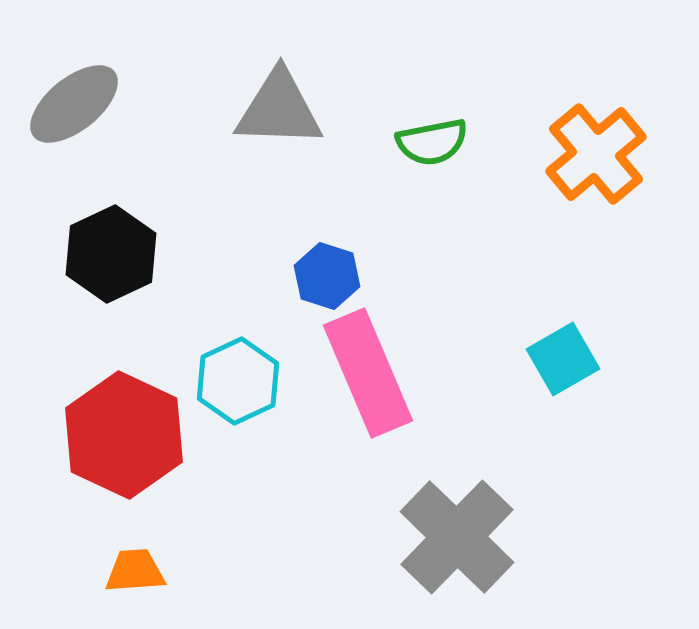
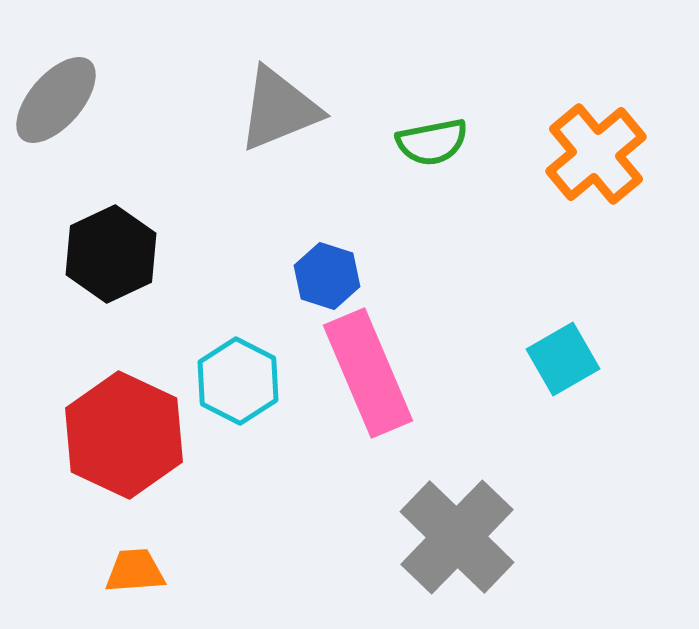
gray ellipse: moved 18 px left, 4 px up; rotated 10 degrees counterclockwise
gray triangle: rotated 24 degrees counterclockwise
cyan hexagon: rotated 8 degrees counterclockwise
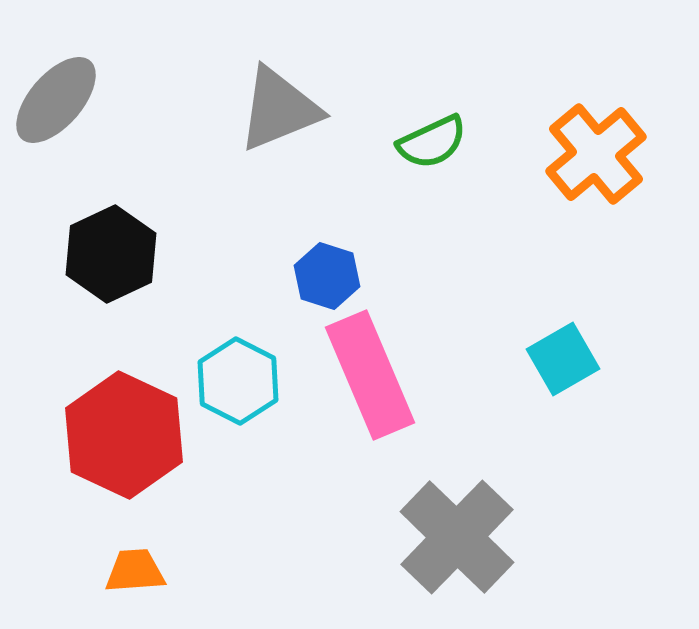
green semicircle: rotated 14 degrees counterclockwise
pink rectangle: moved 2 px right, 2 px down
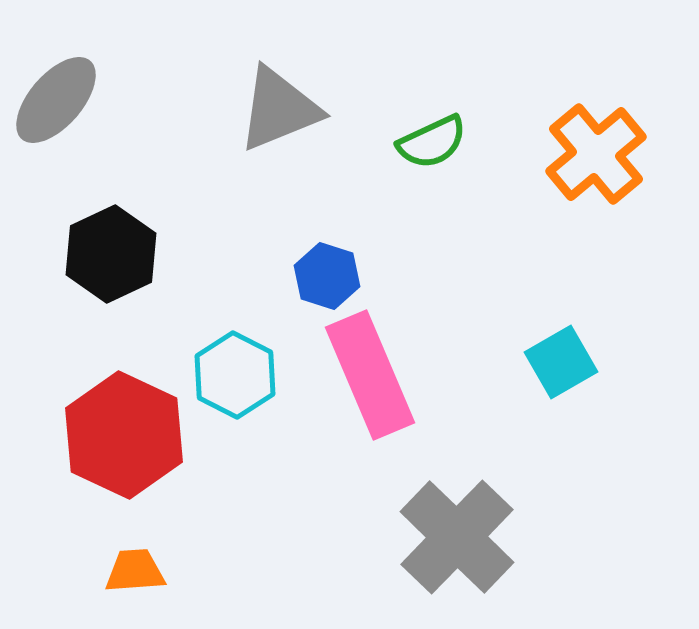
cyan square: moved 2 px left, 3 px down
cyan hexagon: moved 3 px left, 6 px up
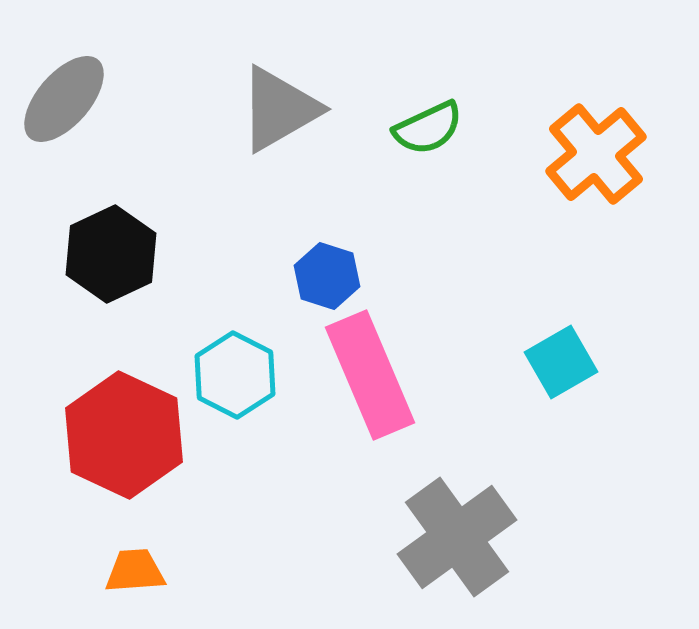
gray ellipse: moved 8 px right, 1 px up
gray triangle: rotated 8 degrees counterclockwise
green semicircle: moved 4 px left, 14 px up
gray cross: rotated 10 degrees clockwise
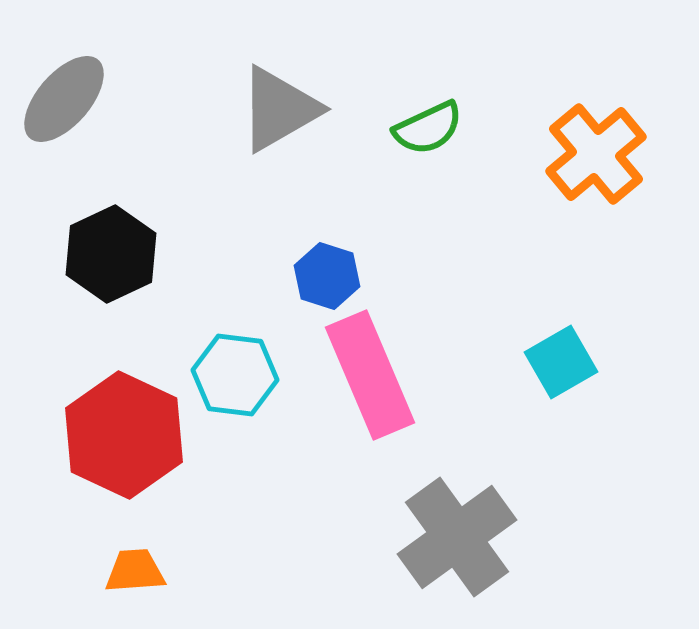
cyan hexagon: rotated 20 degrees counterclockwise
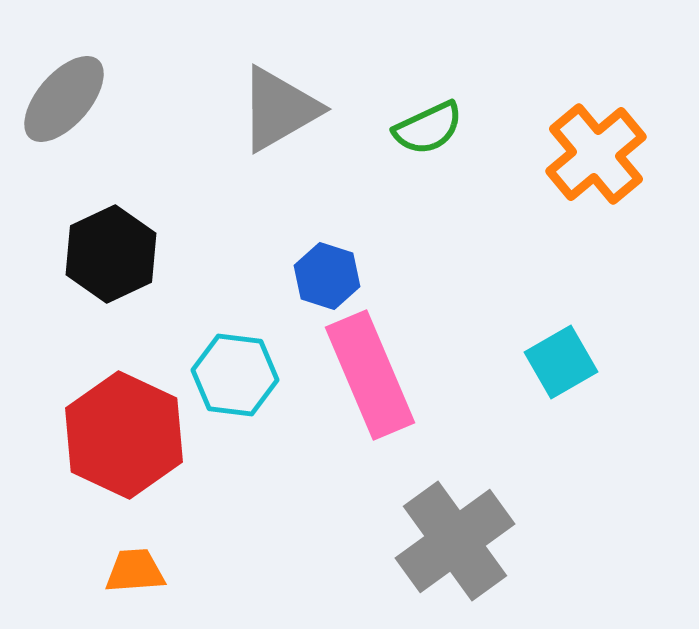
gray cross: moved 2 px left, 4 px down
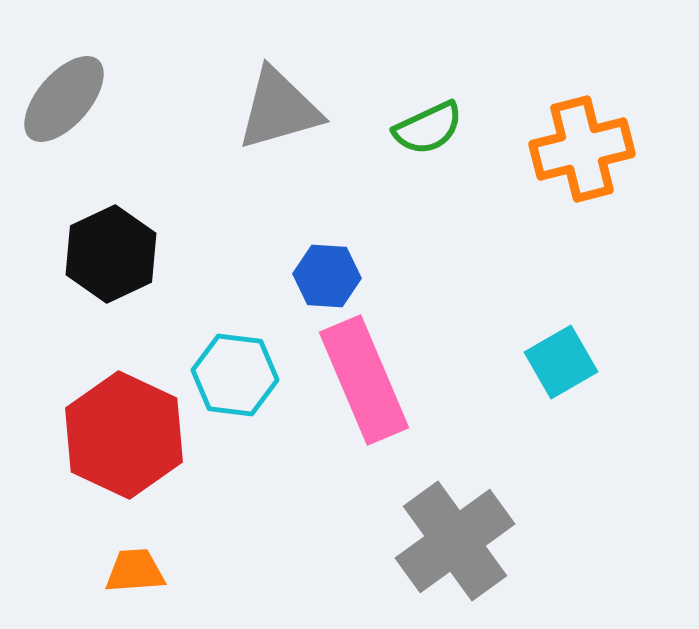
gray triangle: rotated 14 degrees clockwise
orange cross: moved 14 px left, 5 px up; rotated 26 degrees clockwise
blue hexagon: rotated 14 degrees counterclockwise
pink rectangle: moved 6 px left, 5 px down
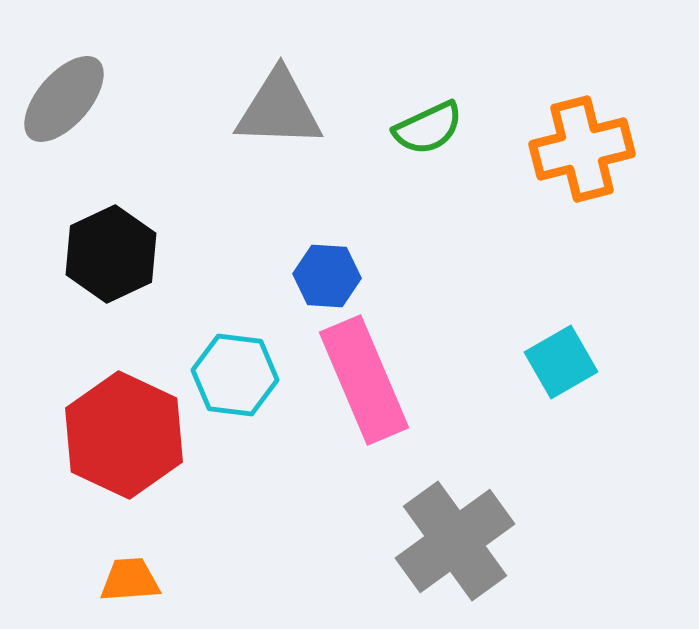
gray triangle: rotated 18 degrees clockwise
orange trapezoid: moved 5 px left, 9 px down
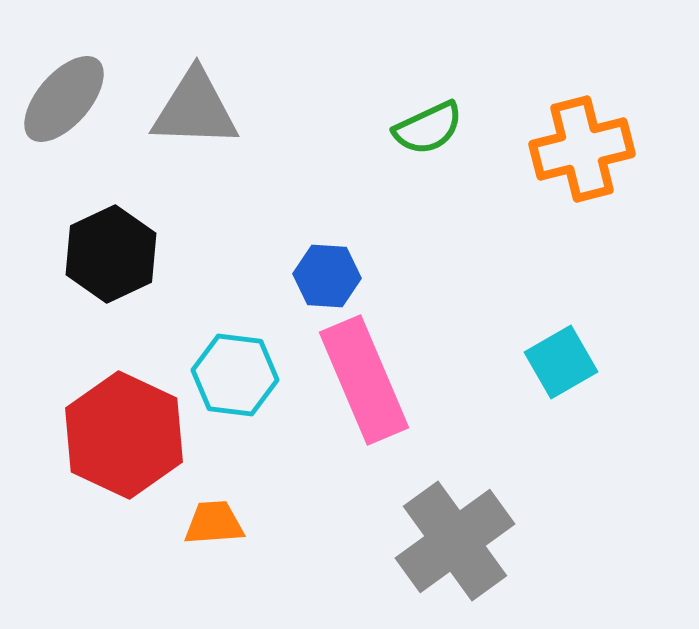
gray triangle: moved 84 px left
orange trapezoid: moved 84 px right, 57 px up
